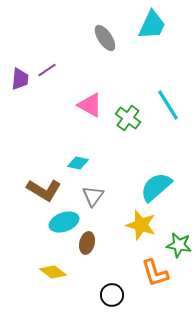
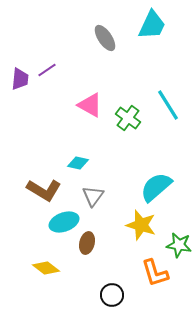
yellow diamond: moved 7 px left, 4 px up
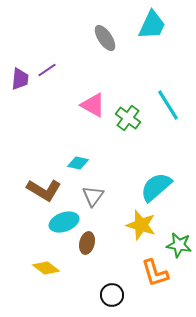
pink triangle: moved 3 px right
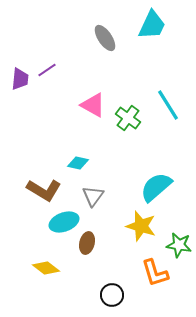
yellow star: moved 1 px down
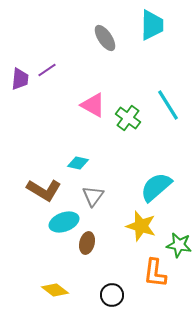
cyan trapezoid: rotated 24 degrees counterclockwise
yellow diamond: moved 9 px right, 22 px down
orange L-shape: rotated 24 degrees clockwise
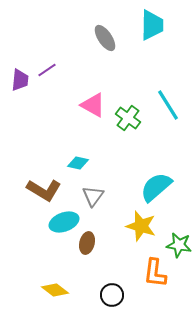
purple trapezoid: moved 1 px down
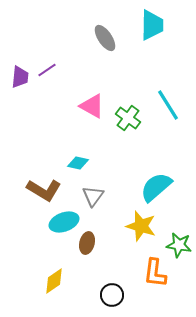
purple trapezoid: moved 3 px up
pink triangle: moved 1 px left, 1 px down
yellow diamond: moved 1 px left, 9 px up; rotated 72 degrees counterclockwise
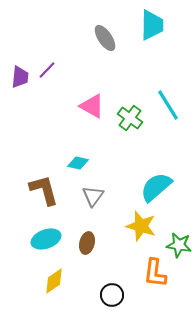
purple line: rotated 12 degrees counterclockwise
green cross: moved 2 px right
brown L-shape: rotated 136 degrees counterclockwise
cyan ellipse: moved 18 px left, 17 px down
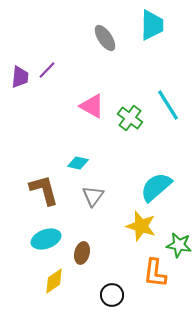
brown ellipse: moved 5 px left, 10 px down
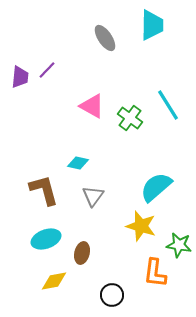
yellow diamond: rotated 24 degrees clockwise
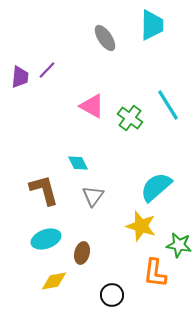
cyan diamond: rotated 50 degrees clockwise
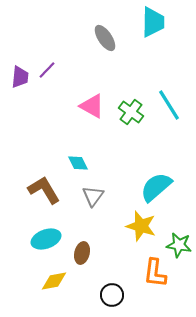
cyan trapezoid: moved 1 px right, 3 px up
cyan line: moved 1 px right
green cross: moved 1 px right, 6 px up
brown L-shape: rotated 16 degrees counterclockwise
